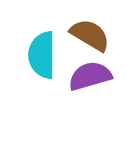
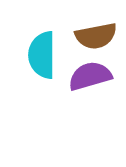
brown semicircle: moved 6 px right, 1 px down; rotated 138 degrees clockwise
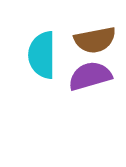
brown semicircle: moved 1 px left, 4 px down
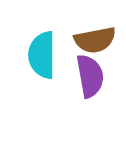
purple semicircle: rotated 96 degrees clockwise
